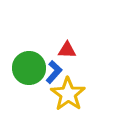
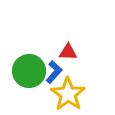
red triangle: moved 1 px right, 2 px down
green circle: moved 3 px down
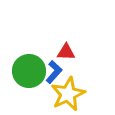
red triangle: moved 2 px left
yellow star: rotated 12 degrees clockwise
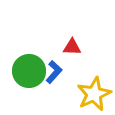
red triangle: moved 6 px right, 5 px up
yellow star: moved 26 px right
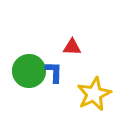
blue L-shape: rotated 40 degrees counterclockwise
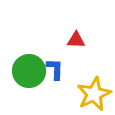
red triangle: moved 4 px right, 7 px up
blue L-shape: moved 1 px right, 3 px up
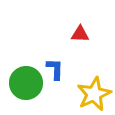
red triangle: moved 4 px right, 6 px up
green circle: moved 3 px left, 12 px down
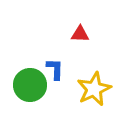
green circle: moved 4 px right, 2 px down
yellow star: moved 5 px up
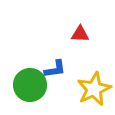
blue L-shape: rotated 80 degrees clockwise
